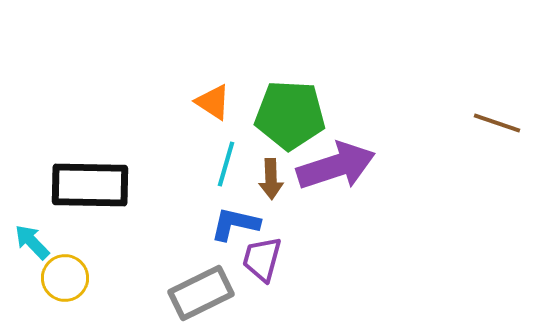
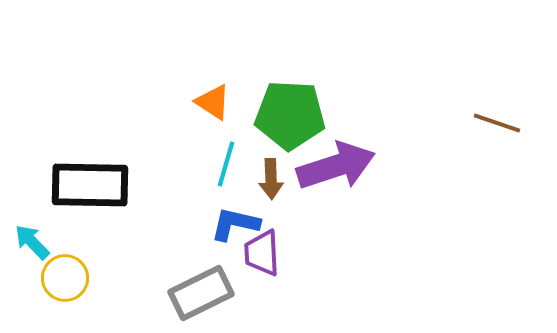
purple trapezoid: moved 6 px up; rotated 18 degrees counterclockwise
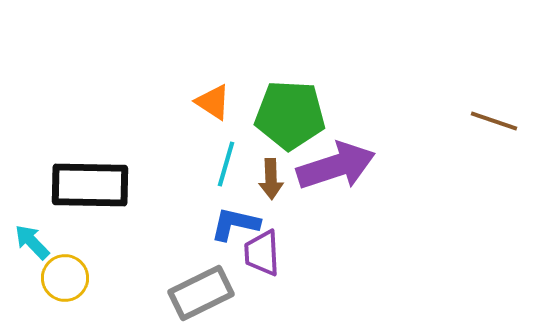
brown line: moved 3 px left, 2 px up
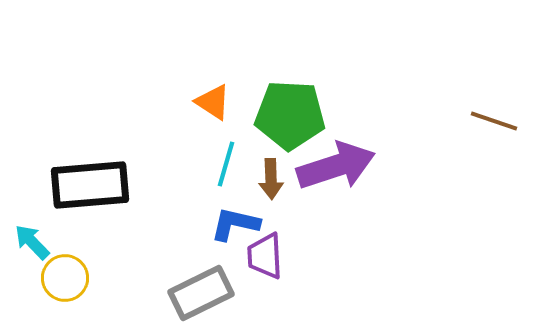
black rectangle: rotated 6 degrees counterclockwise
purple trapezoid: moved 3 px right, 3 px down
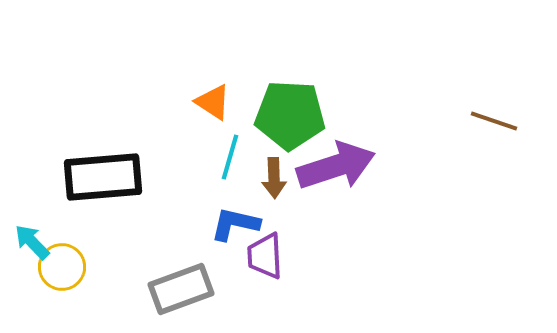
cyan line: moved 4 px right, 7 px up
brown arrow: moved 3 px right, 1 px up
black rectangle: moved 13 px right, 8 px up
yellow circle: moved 3 px left, 11 px up
gray rectangle: moved 20 px left, 4 px up; rotated 6 degrees clockwise
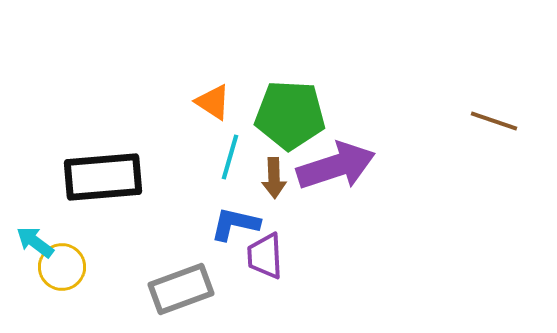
cyan arrow: moved 3 px right; rotated 9 degrees counterclockwise
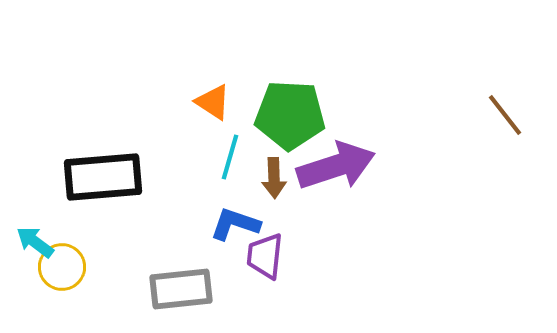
brown line: moved 11 px right, 6 px up; rotated 33 degrees clockwise
blue L-shape: rotated 6 degrees clockwise
purple trapezoid: rotated 9 degrees clockwise
gray rectangle: rotated 14 degrees clockwise
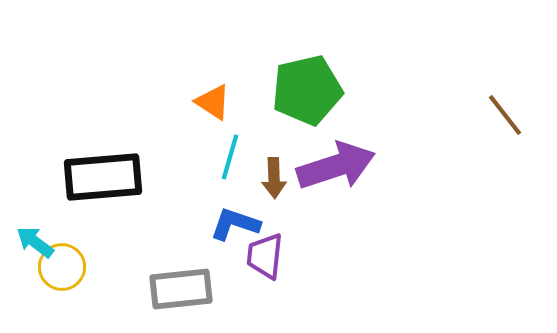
green pentagon: moved 17 px right, 25 px up; rotated 16 degrees counterclockwise
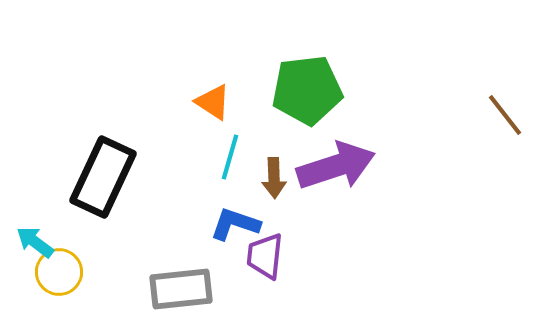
green pentagon: rotated 6 degrees clockwise
black rectangle: rotated 60 degrees counterclockwise
yellow circle: moved 3 px left, 5 px down
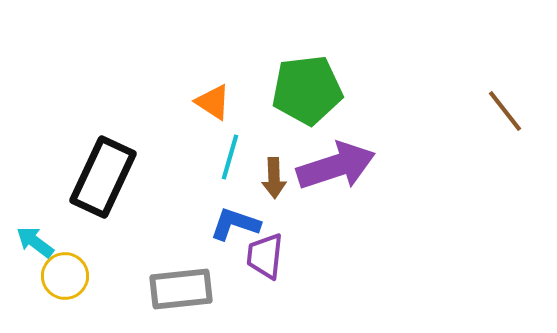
brown line: moved 4 px up
yellow circle: moved 6 px right, 4 px down
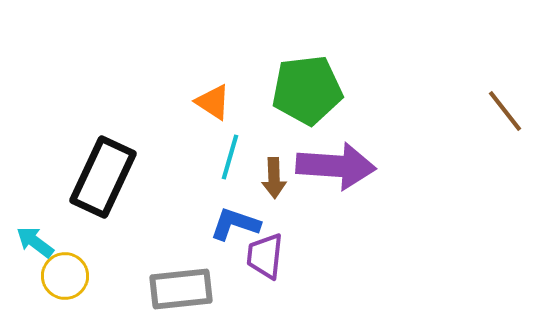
purple arrow: rotated 22 degrees clockwise
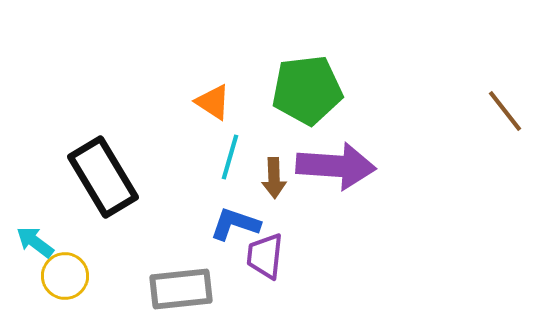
black rectangle: rotated 56 degrees counterclockwise
